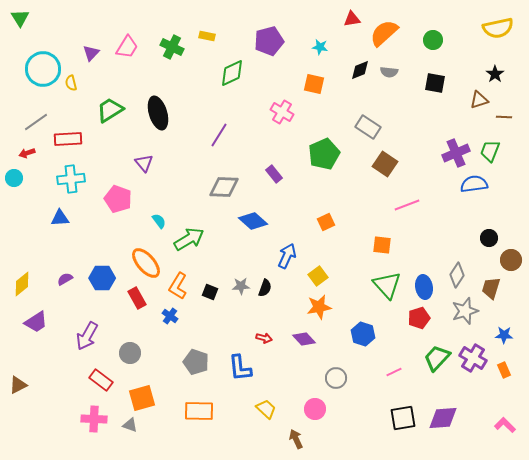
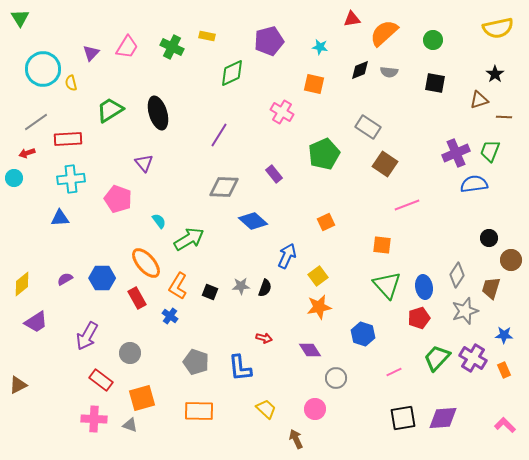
purple diamond at (304, 339): moved 6 px right, 11 px down; rotated 10 degrees clockwise
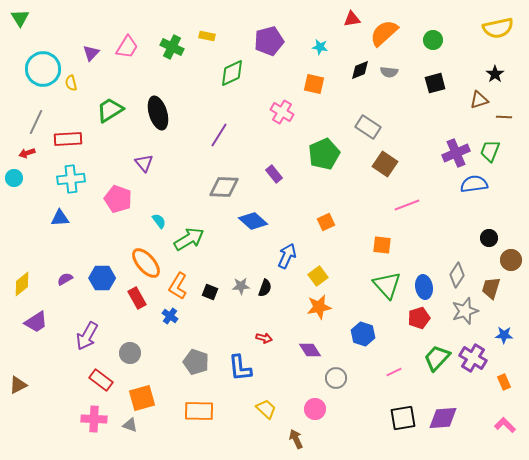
black square at (435, 83): rotated 25 degrees counterclockwise
gray line at (36, 122): rotated 30 degrees counterclockwise
orange rectangle at (504, 370): moved 12 px down
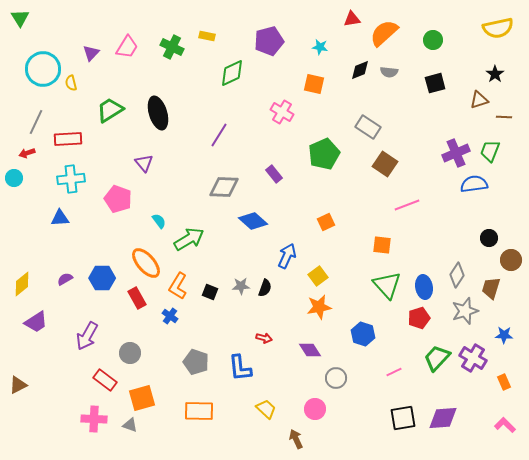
red rectangle at (101, 380): moved 4 px right
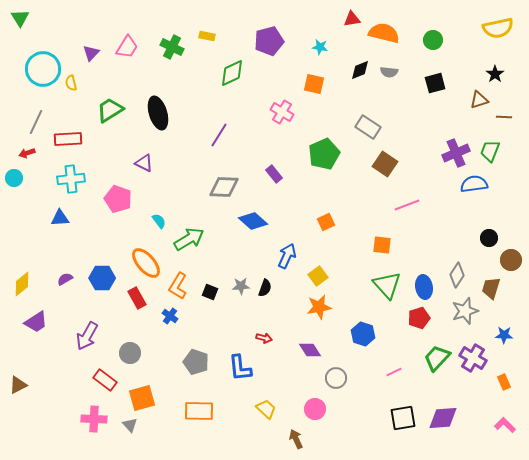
orange semicircle at (384, 33): rotated 56 degrees clockwise
purple triangle at (144, 163): rotated 24 degrees counterclockwise
gray triangle at (130, 425): rotated 28 degrees clockwise
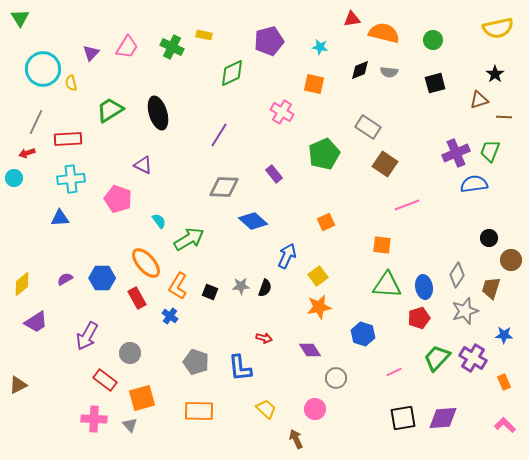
yellow rectangle at (207, 36): moved 3 px left, 1 px up
purple triangle at (144, 163): moved 1 px left, 2 px down
green triangle at (387, 285): rotated 44 degrees counterclockwise
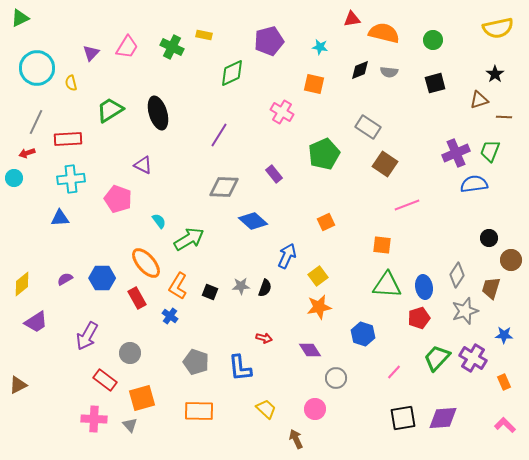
green triangle at (20, 18): rotated 36 degrees clockwise
cyan circle at (43, 69): moved 6 px left, 1 px up
pink line at (394, 372): rotated 21 degrees counterclockwise
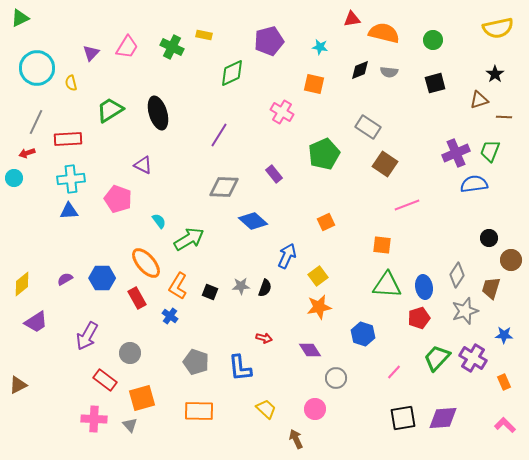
blue triangle at (60, 218): moved 9 px right, 7 px up
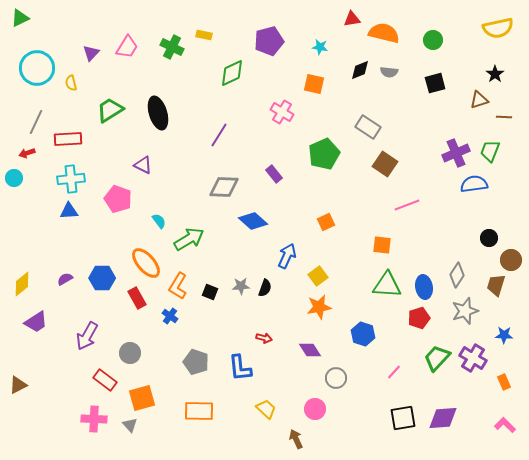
brown trapezoid at (491, 288): moved 5 px right, 3 px up
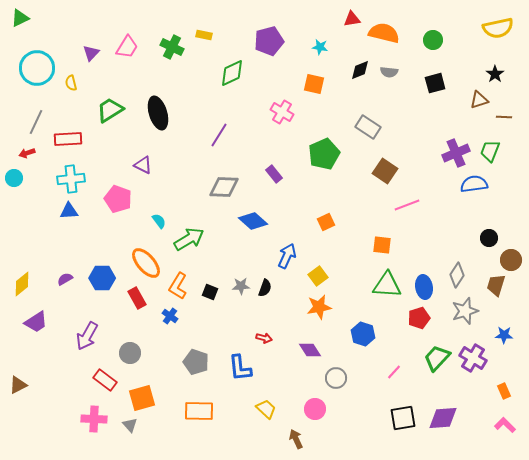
brown square at (385, 164): moved 7 px down
orange rectangle at (504, 382): moved 9 px down
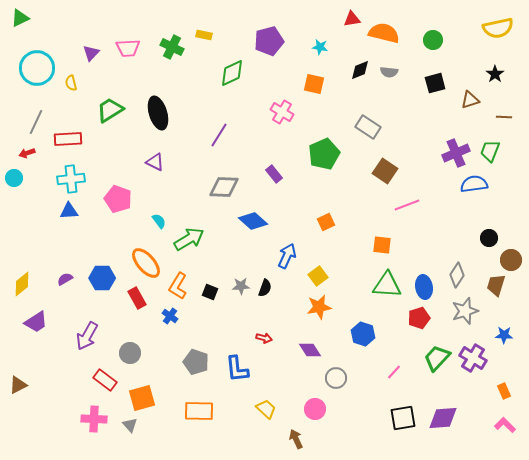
pink trapezoid at (127, 47): moved 1 px right, 1 px down; rotated 55 degrees clockwise
brown triangle at (479, 100): moved 9 px left
purple triangle at (143, 165): moved 12 px right, 3 px up
blue L-shape at (240, 368): moved 3 px left, 1 px down
